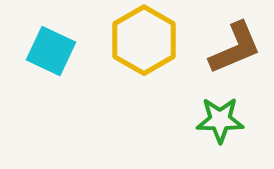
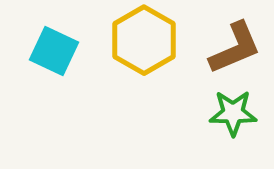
cyan square: moved 3 px right
green star: moved 13 px right, 7 px up
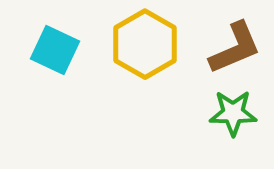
yellow hexagon: moved 1 px right, 4 px down
cyan square: moved 1 px right, 1 px up
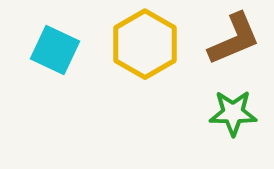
brown L-shape: moved 1 px left, 9 px up
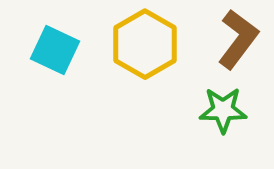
brown L-shape: moved 4 px right; rotated 30 degrees counterclockwise
green star: moved 10 px left, 3 px up
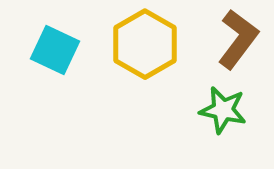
green star: rotated 12 degrees clockwise
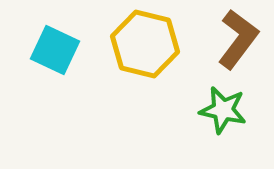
yellow hexagon: rotated 16 degrees counterclockwise
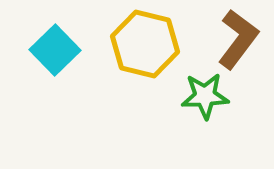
cyan square: rotated 21 degrees clockwise
green star: moved 18 px left, 14 px up; rotated 15 degrees counterclockwise
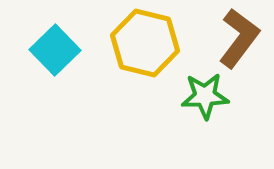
brown L-shape: moved 1 px right, 1 px up
yellow hexagon: moved 1 px up
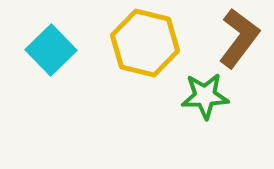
cyan square: moved 4 px left
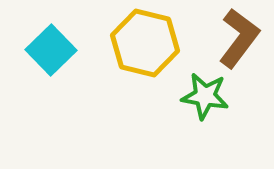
green star: rotated 12 degrees clockwise
